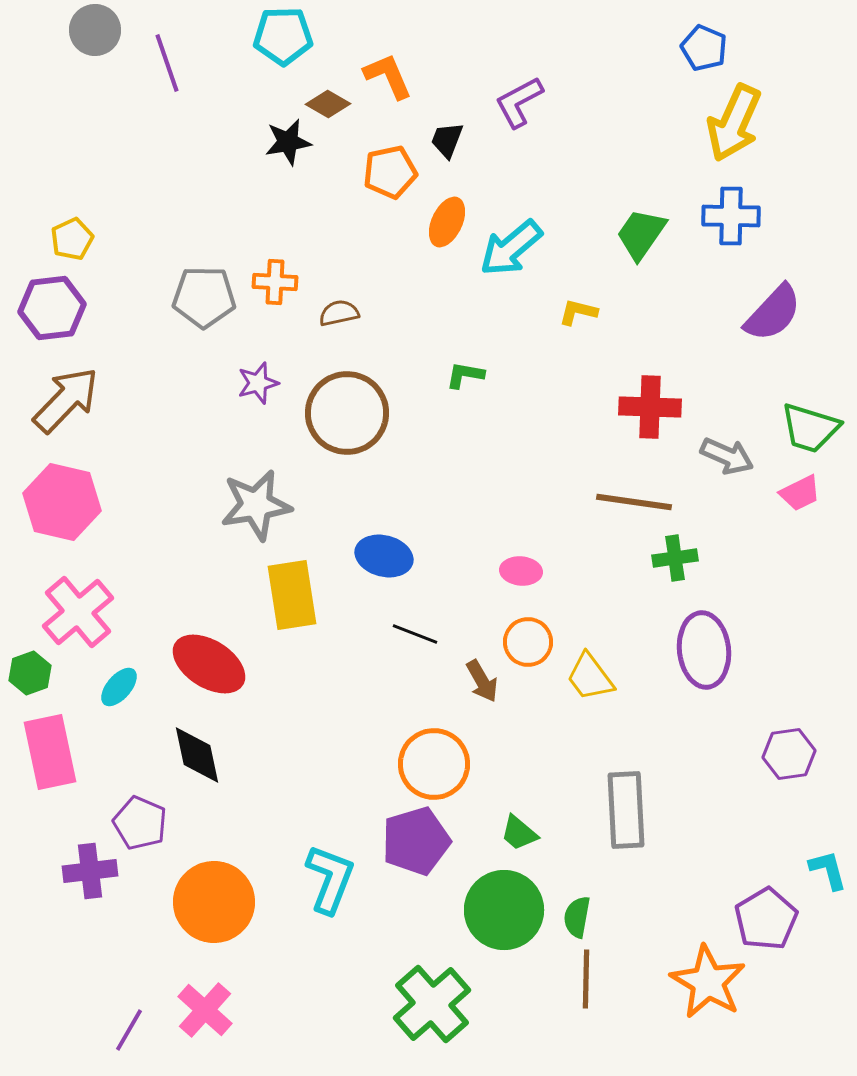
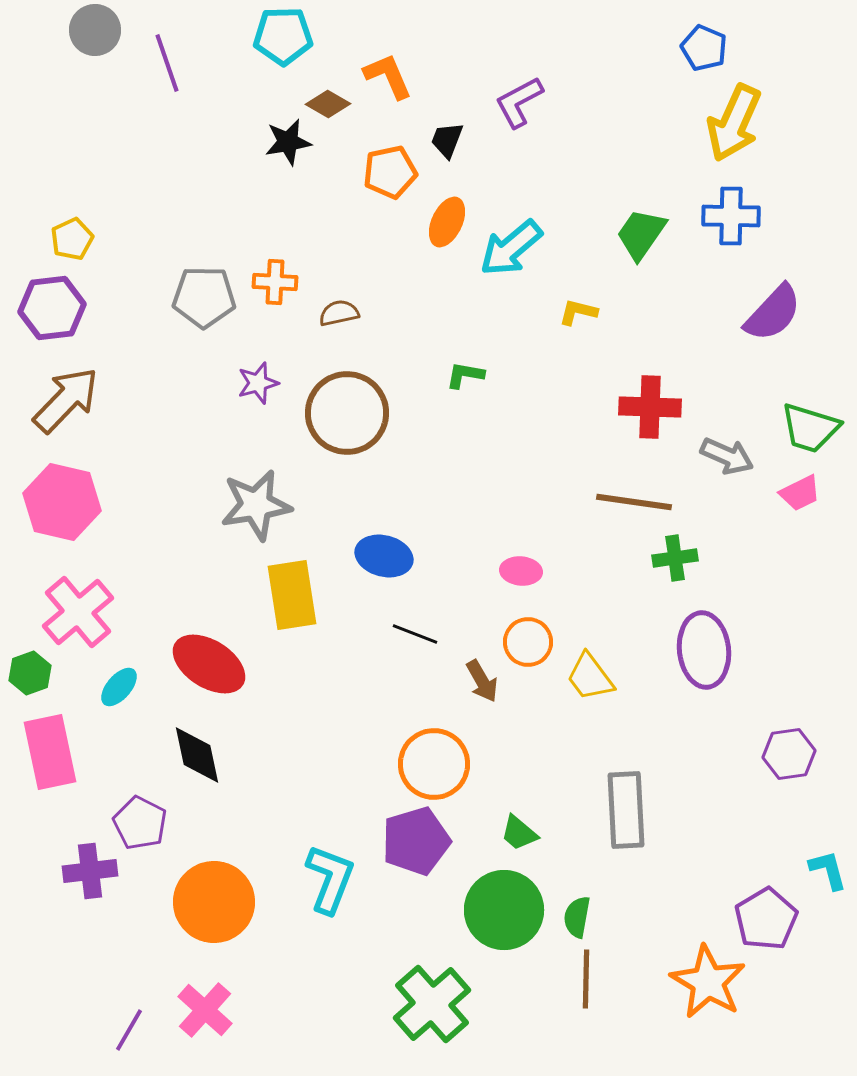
purple pentagon at (140, 823): rotated 4 degrees clockwise
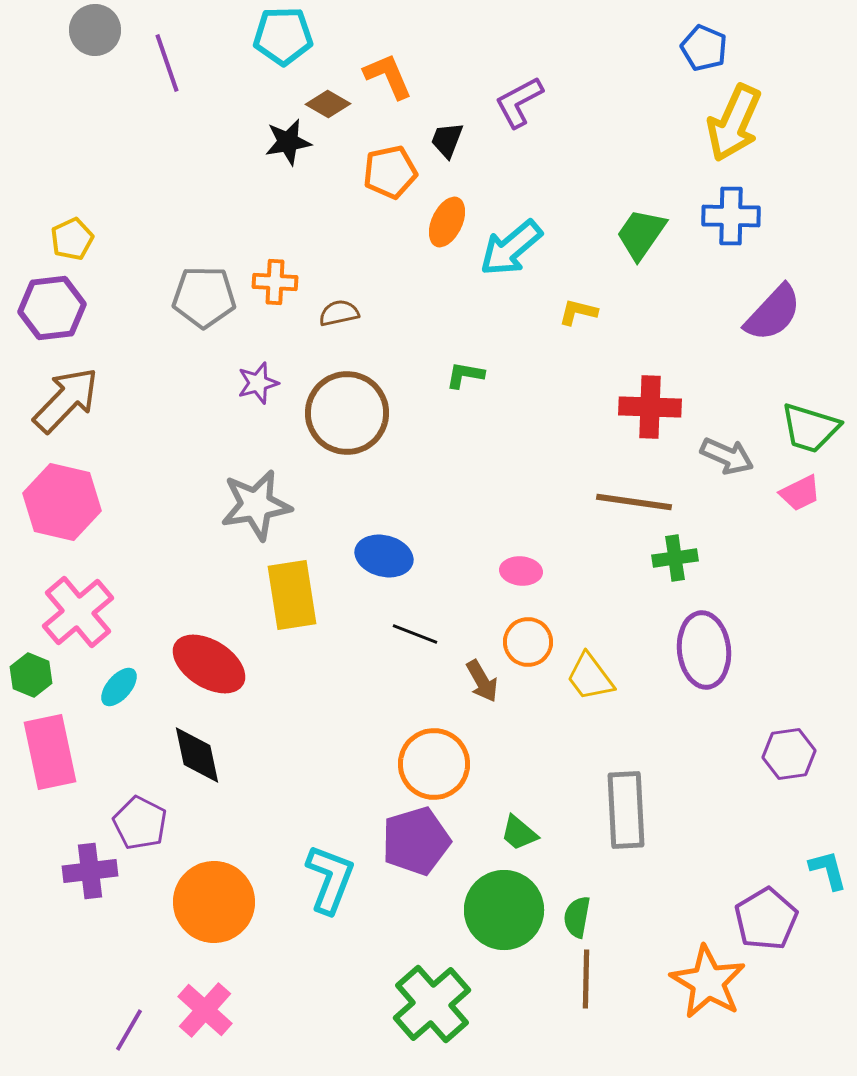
green hexagon at (30, 673): moved 1 px right, 2 px down; rotated 18 degrees counterclockwise
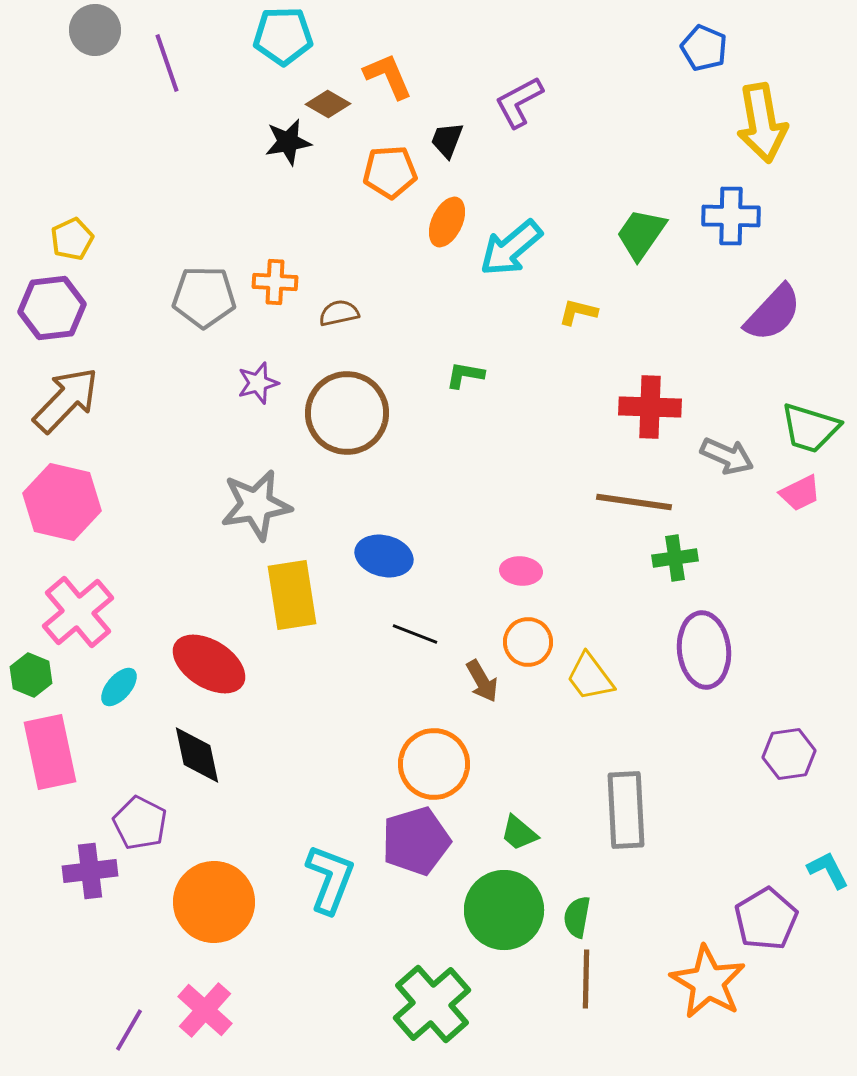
yellow arrow at (734, 123): moved 28 px right; rotated 34 degrees counterclockwise
orange pentagon at (390, 172): rotated 8 degrees clockwise
cyan L-shape at (828, 870): rotated 12 degrees counterclockwise
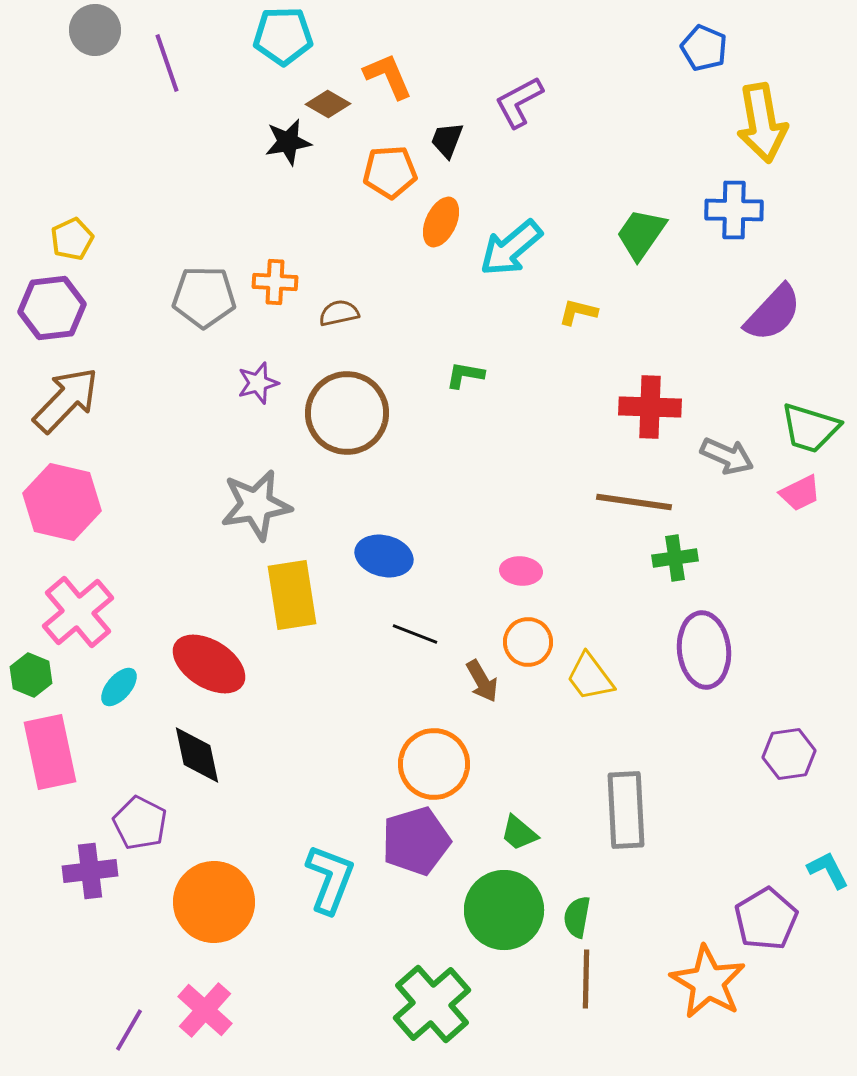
blue cross at (731, 216): moved 3 px right, 6 px up
orange ellipse at (447, 222): moved 6 px left
